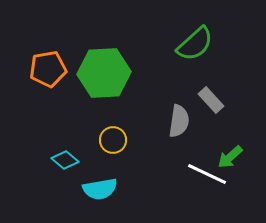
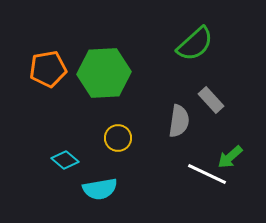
yellow circle: moved 5 px right, 2 px up
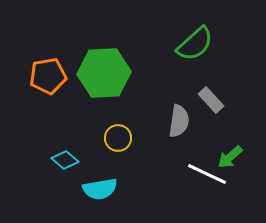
orange pentagon: moved 7 px down
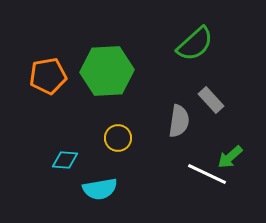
green hexagon: moved 3 px right, 2 px up
cyan diamond: rotated 36 degrees counterclockwise
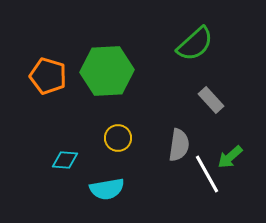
orange pentagon: rotated 27 degrees clockwise
gray semicircle: moved 24 px down
white line: rotated 36 degrees clockwise
cyan semicircle: moved 7 px right
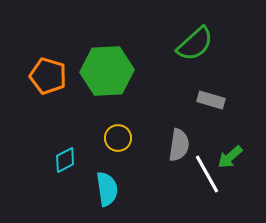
gray rectangle: rotated 32 degrees counterclockwise
cyan diamond: rotated 32 degrees counterclockwise
cyan semicircle: rotated 88 degrees counterclockwise
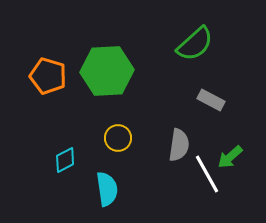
gray rectangle: rotated 12 degrees clockwise
